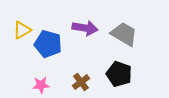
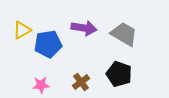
purple arrow: moved 1 px left
blue pentagon: rotated 24 degrees counterclockwise
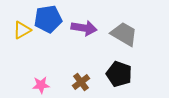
blue pentagon: moved 25 px up
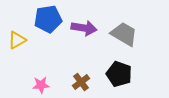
yellow triangle: moved 5 px left, 10 px down
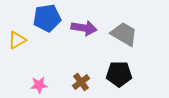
blue pentagon: moved 1 px left, 1 px up
black pentagon: rotated 20 degrees counterclockwise
pink star: moved 2 px left
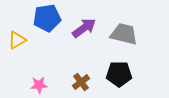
purple arrow: rotated 45 degrees counterclockwise
gray trapezoid: rotated 16 degrees counterclockwise
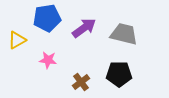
pink star: moved 9 px right, 25 px up; rotated 12 degrees clockwise
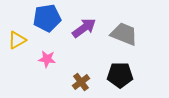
gray trapezoid: rotated 8 degrees clockwise
pink star: moved 1 px left, 1 px up
black pentagon: moved 1 px right, 1 px down
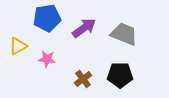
yellow triangle: moved 1 px right, 6 px down
brown cross: moved 2 px right, 3 px up
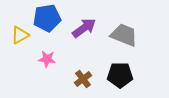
gray trapezoid: moved 1 px down
yellow triangle: moved 2 px right, 11 px up
